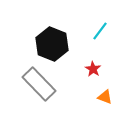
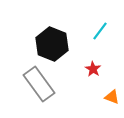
gray rectangle: rotated 8 degrees clockwise
orange triangle: moved 7 px right
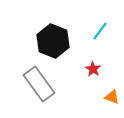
black hexagon: moved 1 px right, 3 px up
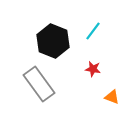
cyan line: moved 7 px left
red star: rotated 21 degrees counterclockwise
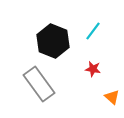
orange triangle: rotated 21 degrees clockwise
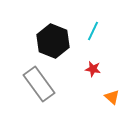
cyan line: rotated 12 degrees counterclockwise
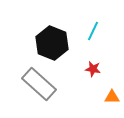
black hexagon: moved 1 px left, 2 px down
gray rectangle: rotated 12 degrees counterclockwise
orange triangle: rotated 42 degrees counterclockwise
